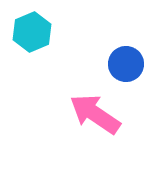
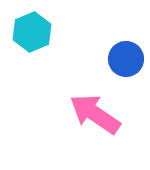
blue circle: moved 5 px up
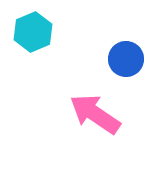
cyan hexagon: moved 1 px right
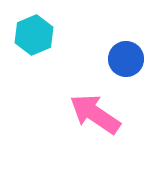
cyan hexagon: moved 1 px right, 3 px down
